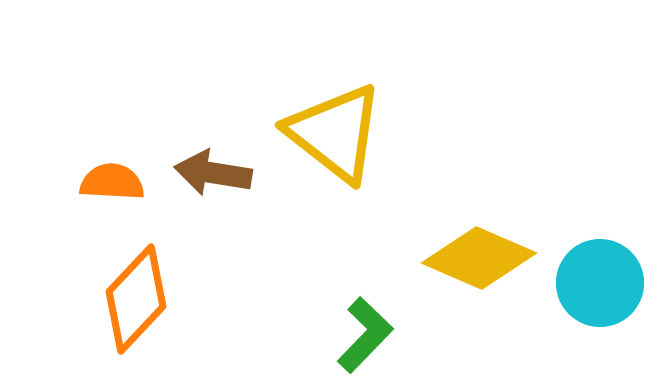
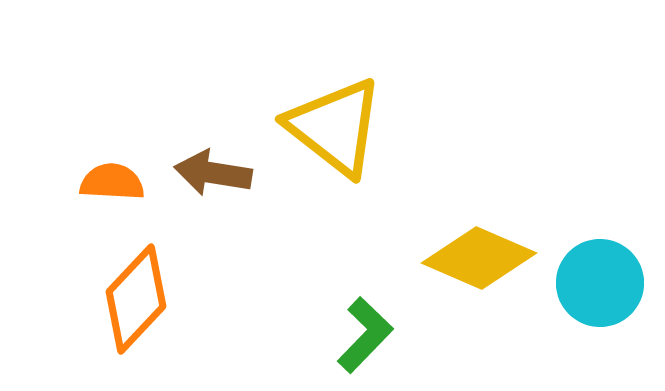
yellow triangle: moved 6 px up
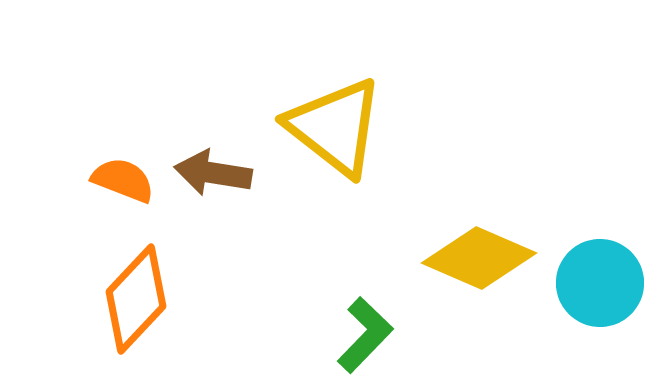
orange semicircle: moved 11 px right, 2 px up; rotated 18 degrees clockwise
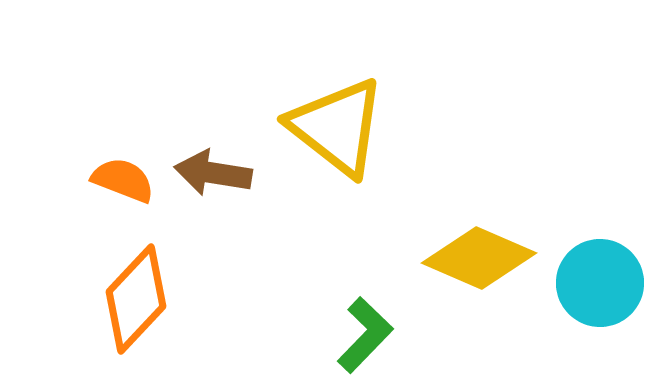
yellow triangle: moved 2 px right
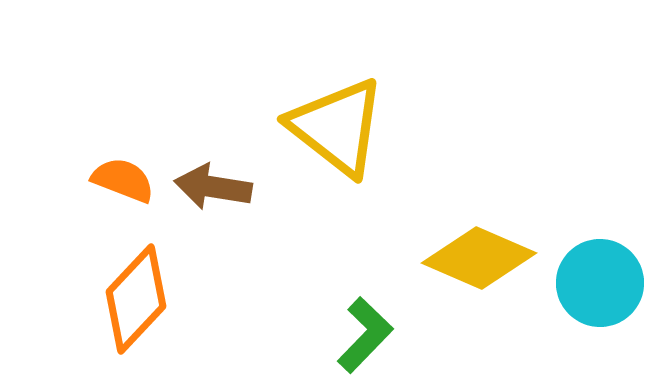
brown arrow: moved 14 px down
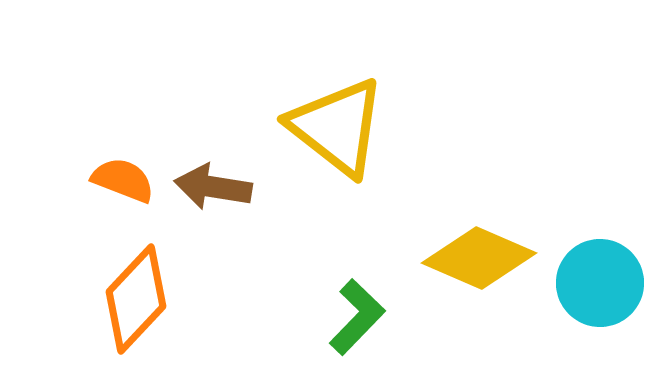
green L-shape: moved 8 px left, 18 px up
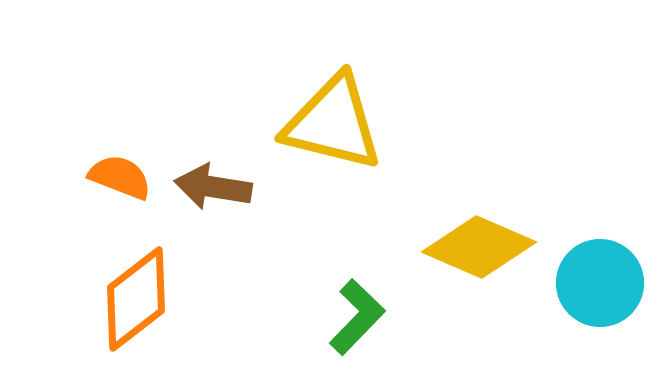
yellow triangle: moved 4 px left, 4 px up; rotated 24 degrees counterclockwise
orange semicircle: moved 3 px left, 3 px up
yellow diamond: moved 11 px up
orange diamond: rotated 9 degrees clockwise
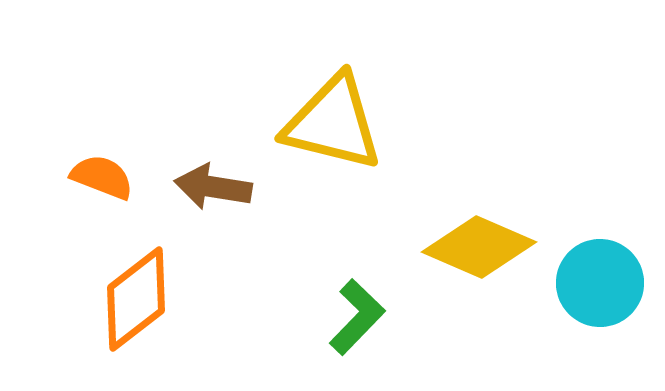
orange semicircle: moved 18 px left
